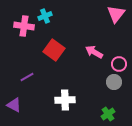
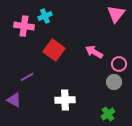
purple triangle: moved 5 px up
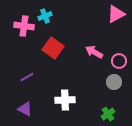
pink triangle: rotated 24 degrees clockwise
red square: moved 1 px left, 2 px up
pink circle: moved 3 px up
purple triangle: moved 11 px right, 9 px down
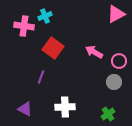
purple line: moved 14 px right; rotated 40 degrees counterclockwise
white cross: moved 7 px down
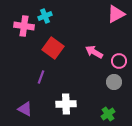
white cross: moved 1 px right, 3 px up
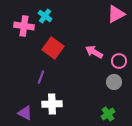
cyan cross: rotated 32 degrees counterclockwise
white cross: moved 14 px left
purple triangle: moved 4 px down
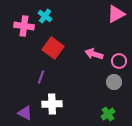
pink arrow: moved 2 px down; rotated 12 degrees counterclockwise
